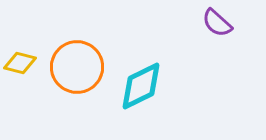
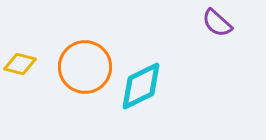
yellow diamond: moved 1 px down
orange circle: moved 8 px right
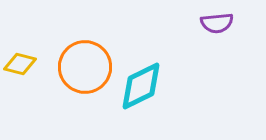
purple semicircle: rotated 48 degrees counterclockwise
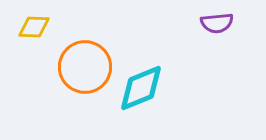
yellow diamond: moved 14 px right, 37 px up; rotated 12 degrees counterclockwise
cyan diamond: moved 2 px down; rotated 4 degrees clockwise
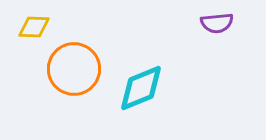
orange circle: moved 11 px left, 2 px down
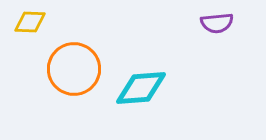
yellow diamond: moved 4 px left, 5 px up
cyan diamond: rotated 18 degrees clockwise
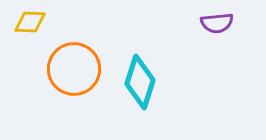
cyan diamond: moved 1 px left, 6 px up; rotated 68 degrees counterclockwise
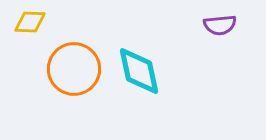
purple semicircle: moved 3 px right, 2 px down
cyan diamond: moved 1 px left, 11 px up; rotated 30 degrees counterclockwise
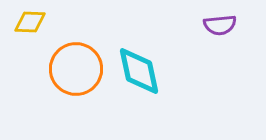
orange circle: moved 2 px right
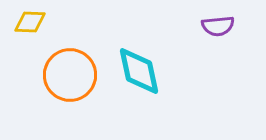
purple semicircle: moved 2 px left, 1 px down
orange circle: moved 6 px left, 6 px down
